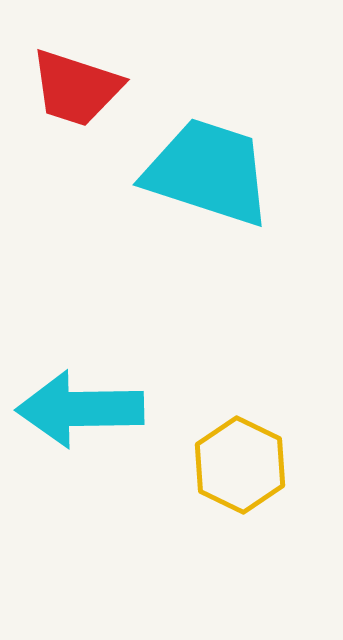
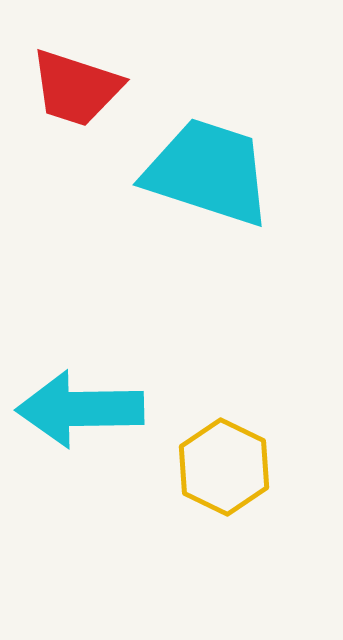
yellow hexagon: moved 16 px left, 2 px down
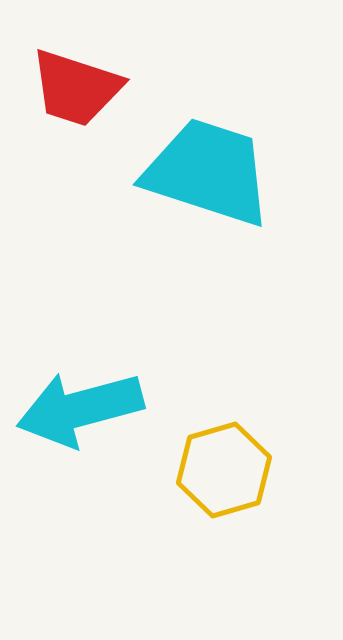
cyan arrow: rotated 14 degrees counterclockwise
yellow hexagon: moved 3 px down; rotated 18 degrees clockwise
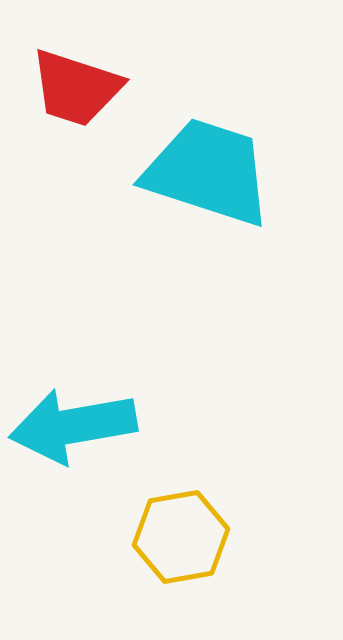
cyan arrow: moved 7 px left, 17 px down; rotated 5 degrees clockwise
yellow hexagon: moved 43 px left, 67 px down; rotated 6 degrees clockwise
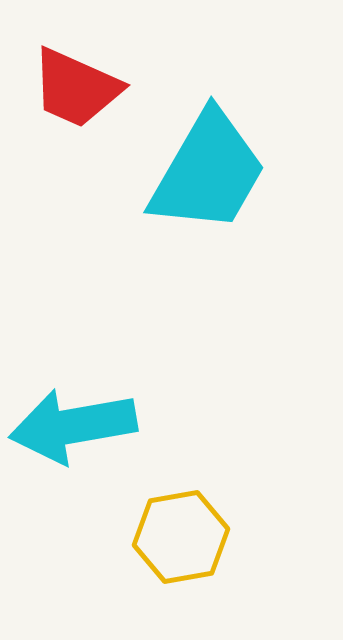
red trapezoid: rotated 6 degrees clockwise
cyan trapezoid: rotated 102 degrees clockwise
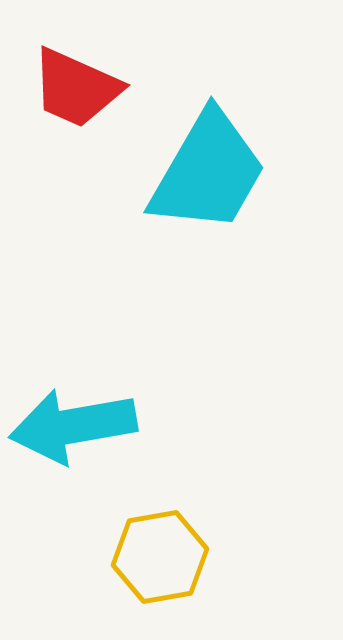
yellow hexagon: moved 21 px left, 20 px down
